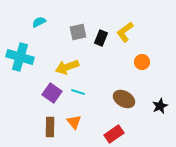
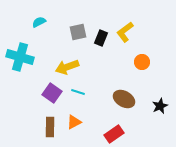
orange triangle: rotated 42 degrees clockwise
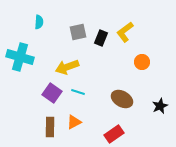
cyan semicircle: rotated 120 degrees clockwise
brown ellipse: moved 2 px left
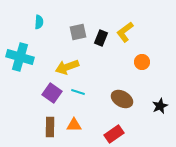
orange triangle: moved 3 px down; rotated 28 degrees clockwise
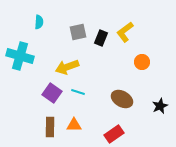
cyan cross: moved 1 px up
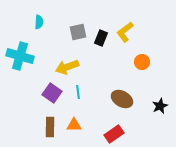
cyan line: rotated 64 degrees clockwise
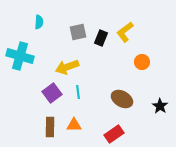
purple square: rotated 18 degrees clockwise
black star: rotated 14 degrees counterclockwise
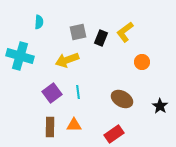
yellow arrow: moved 7 px up
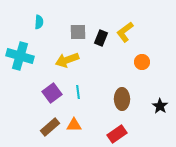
gray square: rotated 12 degrees clockwise
brown ellipse: rotated 60 degrees clockwise
brown rectangle: rotated 48 degrees clockwise
red rectangle: moved 3 px right
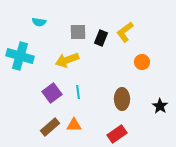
cyan semicircle: rotated 96 degrees clockwise
